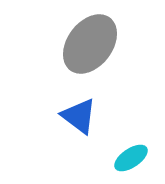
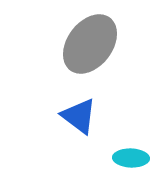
cyan ellipse: rotated 36 degrees clockwise
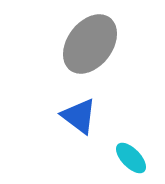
cyan ellipse: rotated 44 degrees clockwise
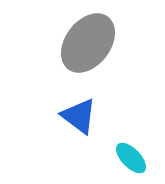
gray ellipse: moved 2 px left, 1 px up
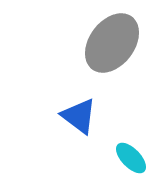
gray ellipse: moved 24 px right
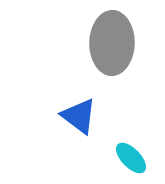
gray ellipse: rotated 36 degrees counterclockwise
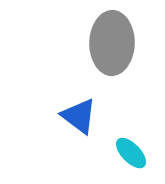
cyan ellipse: moved 5 px up
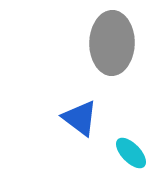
blue triangle: moved 1 px right, 2 px down
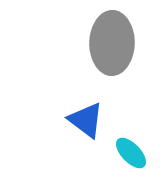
blue triangle: moved 6 px right, 2 px down
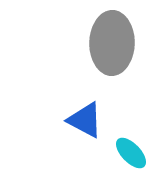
blue triangle: moved 1 px left; rotated 9 degrees counterclockwise
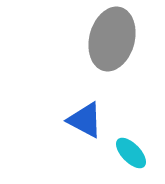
gray ellipse: moved 4 px up; rotated 14 degrees clockwise
